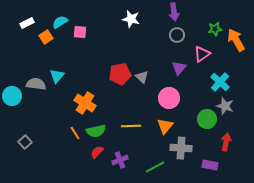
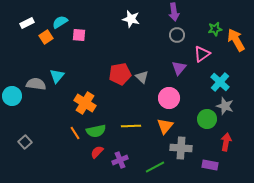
pink square: moved 1 px left, 3 px down
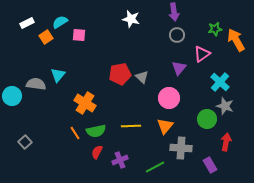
cyan triangle: moved 1 px right, 1 px up
red semicircle: rotated 16 degrees counterclockwise
purple rectangle: rotated 49 degrees clockwise
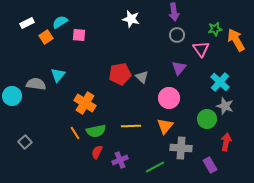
pink triangle: moved 1 px left, 5 px up; rotated 30 degrees counterclockwise
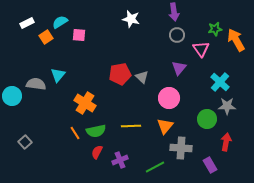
gray star: moved 2 px right; rotated 18 degrees counterclockwise
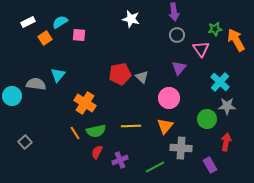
white rectangle: moved 1 px right, 1 px up
orange square: moved 1 px left, 1 px down
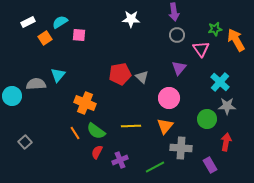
white star: rotated 12 degrees counterclockwise
gray semicircle: rotated 12 degrees counterclockwise
orange cross: rotated 10 degrees counterclockwise
green semicircle: rotated 48 degrees clockwise
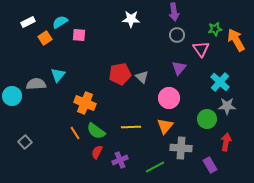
yellow line: moved 1 px down
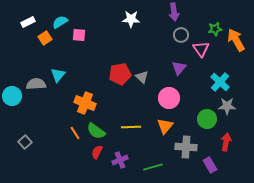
gray circle: moved 4 px right
gray cross: moved 5 px right, 1 px up
green line: moved 2 px left; rotated 12 degrees clockwise
